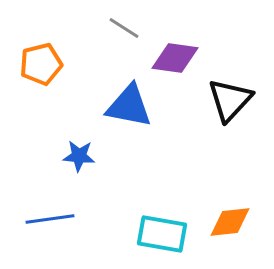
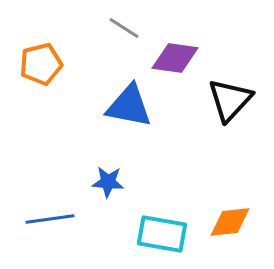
blue star: moved 29 px right, 26 px down
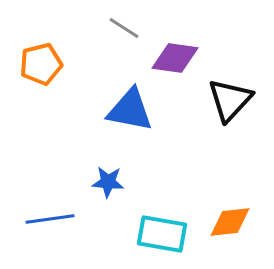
blue triangle: moved 1 px right, 4 px down
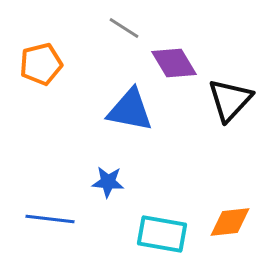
purple diamond: moved 1 px left, 5 px down; rotated 51 degrees clockwise
blue line: rotated 15 degrees clockwise
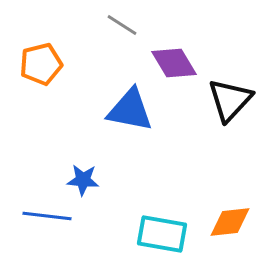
gray line: moved 2 px left, 3 px up
blue star: moved 25 px left, 2 px up
blue line: moved 3 px left, 3 px up
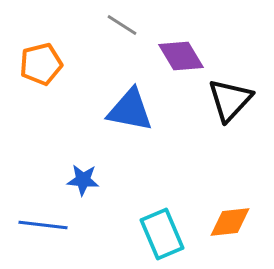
purple diamond: moved 7 px right, 7 px up
blue line: moved 4 px left, 9 px down
cyan rectangle: rotated 57 degrees clockwise
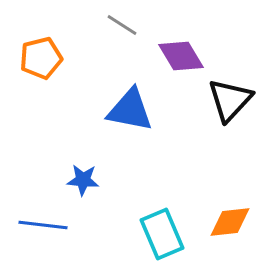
orange pentagon: moved 6 px up
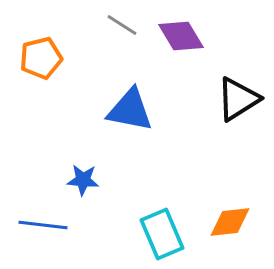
purple diamond: moved 20 px up
black triangle: moved 8 px right, 1 px up; rotated 15 degrees clockwise
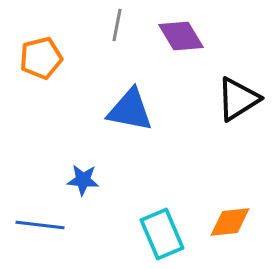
gray line: moved 5 px left; rotated 68 degrees clockwise
blue line: moved 3 px left
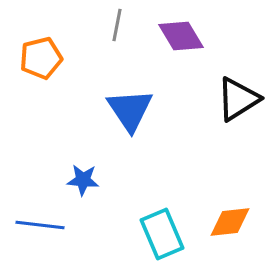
blue triangle: rotated 45 degrees clockwise
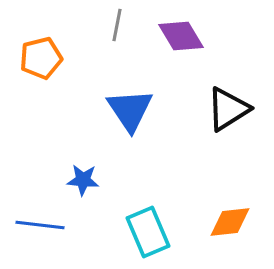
black triangle: moved 10 px left, 10 px down
cyan rectangle: moved 14 px left, 2 px up
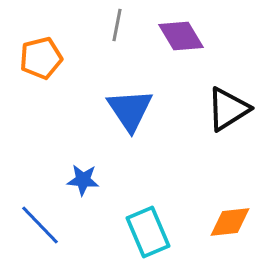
blue line: rotated 39 degrees clockwise
